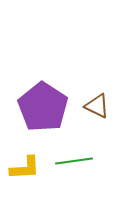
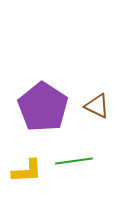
yellow L-shape: moved 2 px right, 3 px down
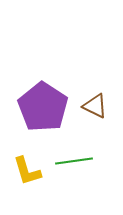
brown triangle: moved 2 px left
yellow L-shape: rotated 76 degrees clockwise
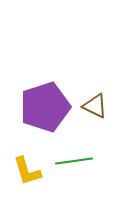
purple pentagon: moved 2 px right; rotated 21 degrees clockwise
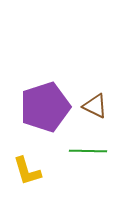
green line: moved 14 px right, 10 px up; rotated 9 degrees clockwise
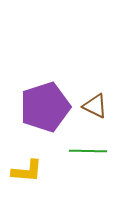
yellow L-shape: rotated 68 degrees counterclockwise
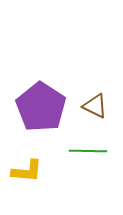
purple pentagon: moved 4 px left; rotated 21 degrees counterclockwise
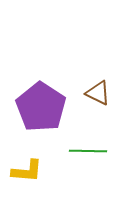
brown triangle: moved 3 px right, 13 px up
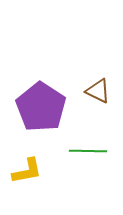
brown triangle: moved 2 px up
yellow L-shape: rotated 16 degrees counterclockwise
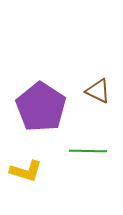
yellow L-shape: moved 1 px left; rotated 28 degrees clockwise
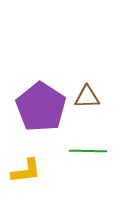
brown triangle: moved 11 px left, 6 px down; rotated 28 degrees counterclockwise
yellow L-shape: rotated 24 degrees counterclockwise
